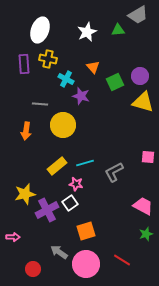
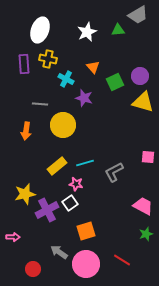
purple star: moved 3 px right, 2 px down
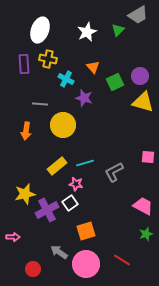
green triangle: rotated 40 degrees counterclockwise
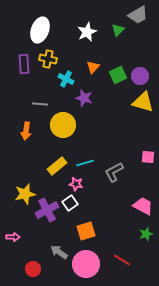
orange triangle: rotated 24 degrees clockwise
green square: moved 3 px right, 7 px up
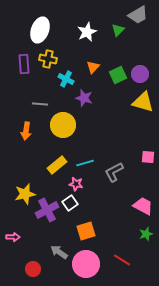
purple circle: moved 2 px up
yellow rectangle: moved 1 px up
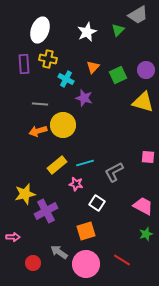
purple circle: moved 6 px right, 4 px up
orange arrow: moved 12 px right; rotated 66 degrees clockwise
white square: moved 27 px right; rotated 21 degrees counterclockwise
purple cross: moved 1 px left, 1 px down
red circle: moved 6 px up
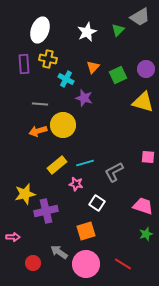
gray trapezoid: moved 2 px right, 2 px down
purple circle: moved 1 px up
pink trapezoid: rotated 10 degrees counterclockwise
purple cross: rotated 15 degrees clockwise
red line: moved 1 px right, 4 px down
